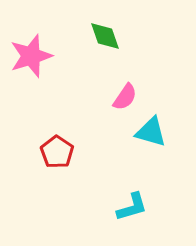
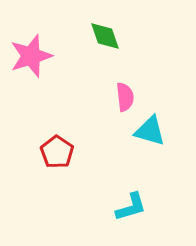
pink semicircle: rotated 40 degrees counterclockwise
cyan triangle: moved 1 px left, 1 px up
cyan L-shape: moved 1 px left
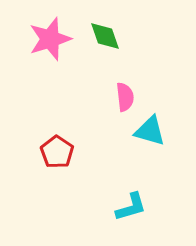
pink star: moved 19 px right, 17 px up
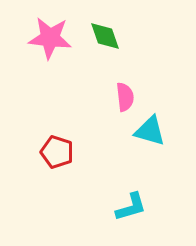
pink star: moved 1 px up; rotated 24 degrees clockwise
red pentagon: rotated 16 degrees counterclockwise
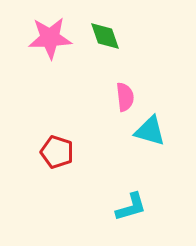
pink star: rotated 9 degrees counterclockwise
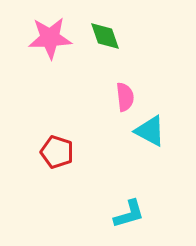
cyan triangle: rotated 12 degrees clockwise
cyan L-shape: moved 2 px left, 7 px down
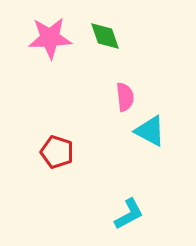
cyan L-shape: rotated 12 degrees counterclockwise
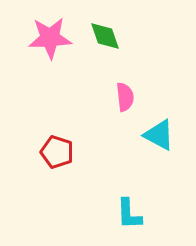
cyan triangle: moved 9 px right, 4 px down
cyan L-shape: rotated 116 degrees clockwise
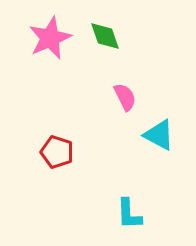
pink star: rotated 21 degrees counterclockwise
pink semicircle: rotated 20 degrees counterclockwise
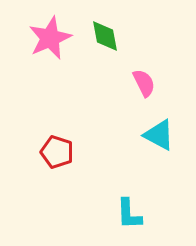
green diamond: rotated 8 degrees clockwise
pink semicircle: moved 19 px right, 14 px up
